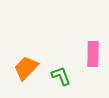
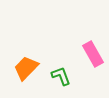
pink rectangle: rotated 30 degrees counterclockwise
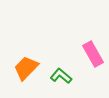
green L-shape: rotated 30 degrees counterclockwise
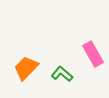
green L-shape: moved 1 px right, 2 px up
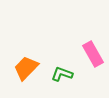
green L-shape: rotated 20 degrees counterclockwise
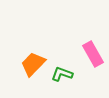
orange trapezoid: moved 7 px right, 4 px up
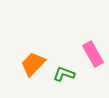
green L-shape: moved 2 px right
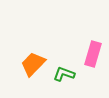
pink rectangle: rotated 45 degrees clockwise
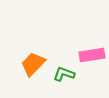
pink rectangle: moved 1 px left, 1 px down; rotated 65 degrees clockwise
